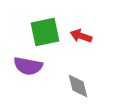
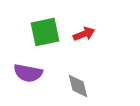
red arrow: moved 3 px right, 2 px up; rotated 140 degrees clockwise
purple semicircle: moved 7 px down
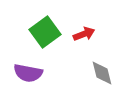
green square: rotated 24 degrees counterclockwise
gray diamond: moved 24 px right, 13 px up
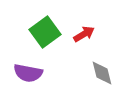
red arrow: rotated 10 degrees counterclockwise
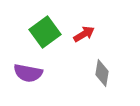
gray diamond: rotated 24 degrees clockwise
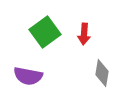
red arrow: rotated 125 degrees clockwise
purple semicircle: moved 3 px down
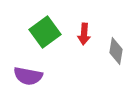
gray diamond: moved 14 px right, 22 px up
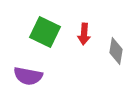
green square: rotated 28 degrees counterclockwise
